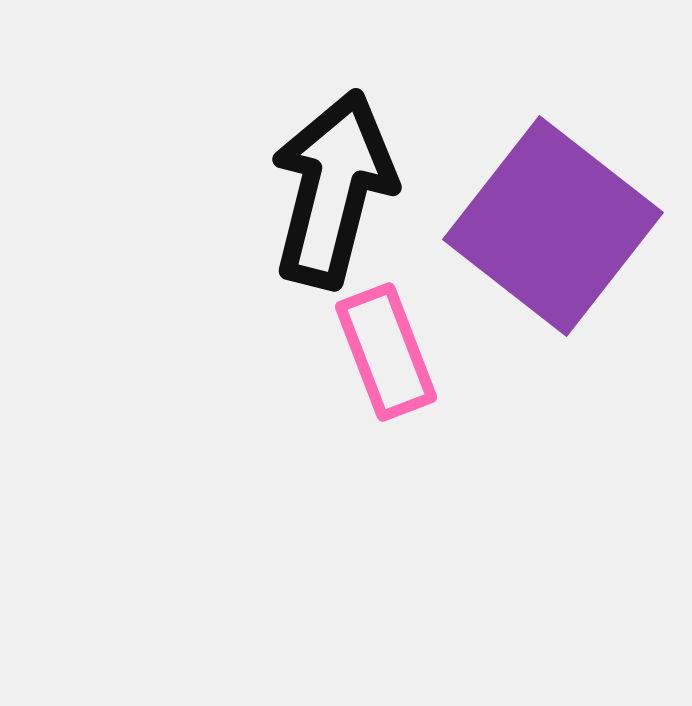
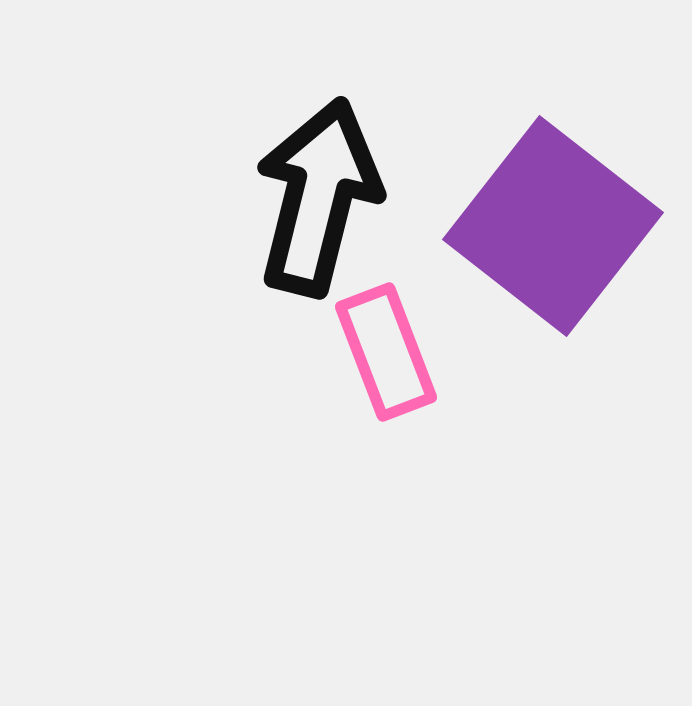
black arrow: moved 15 px left, 8 px down
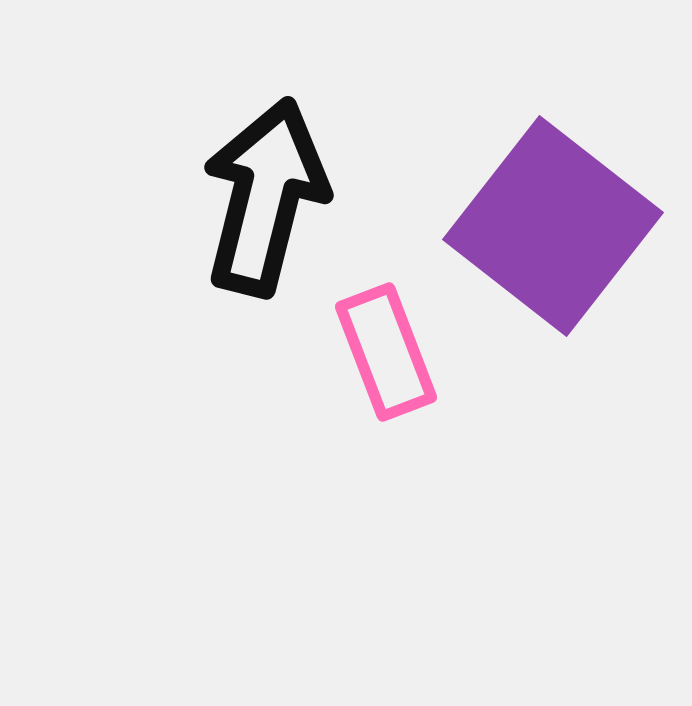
black arrow: moved 53 px left
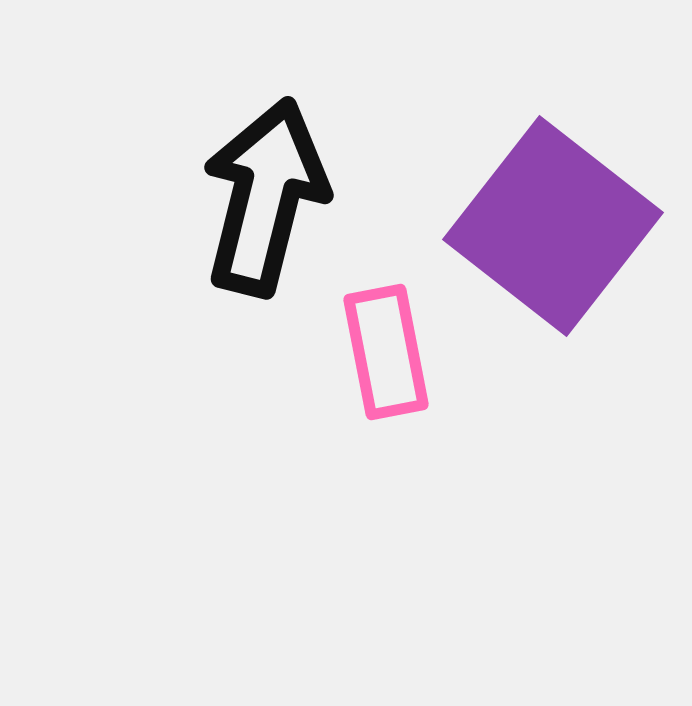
pink rectangle: rotated 10 degrees clockwise
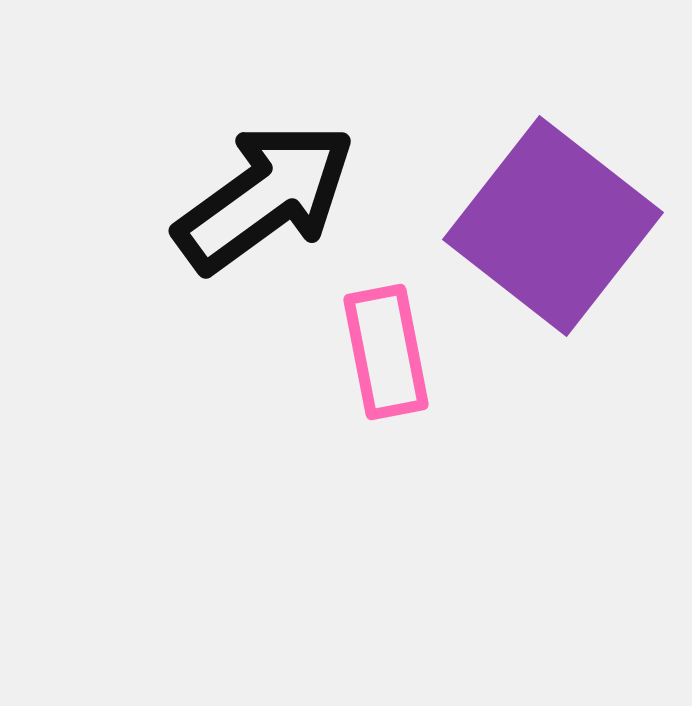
black arrow: rotated 40 degrees clockwise
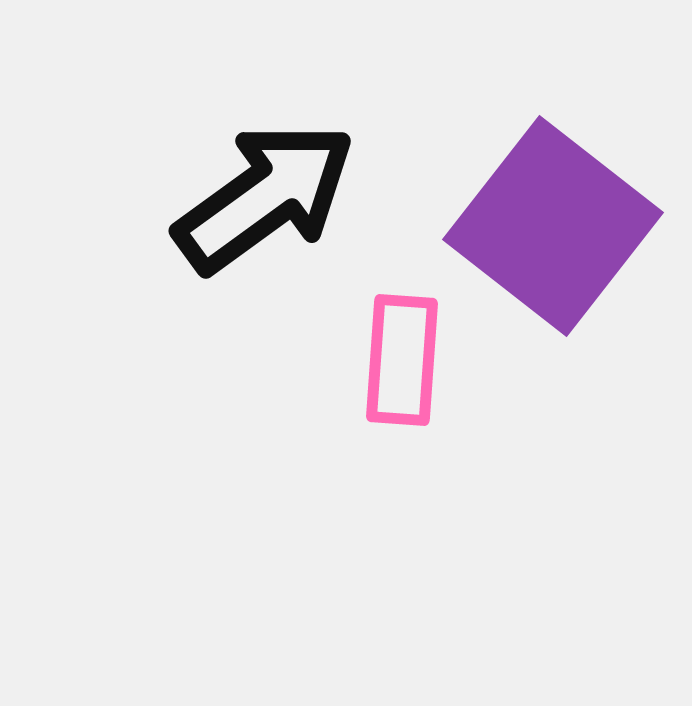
pink rectangle: moved 16 px right, 8 px down; rotated 15 degrees clockwise
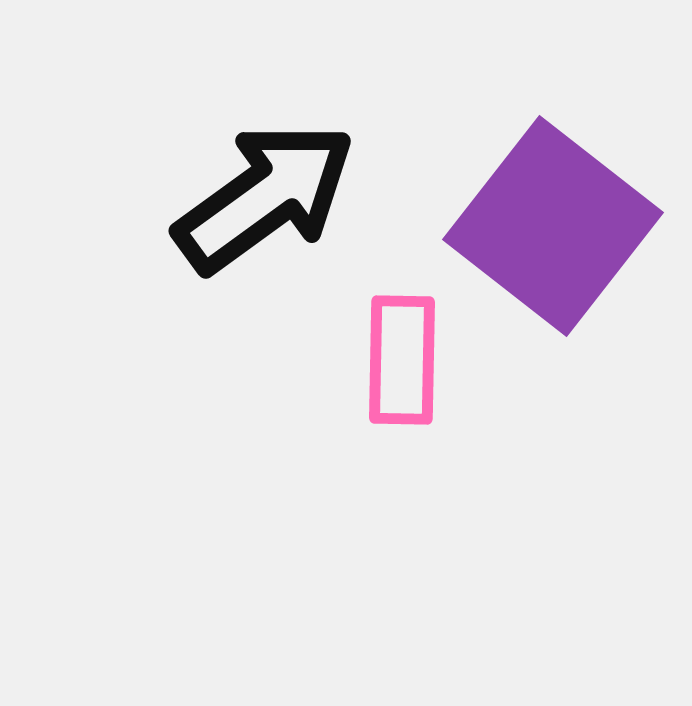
pink rectangle: rotated 3 degrees counterclockwise
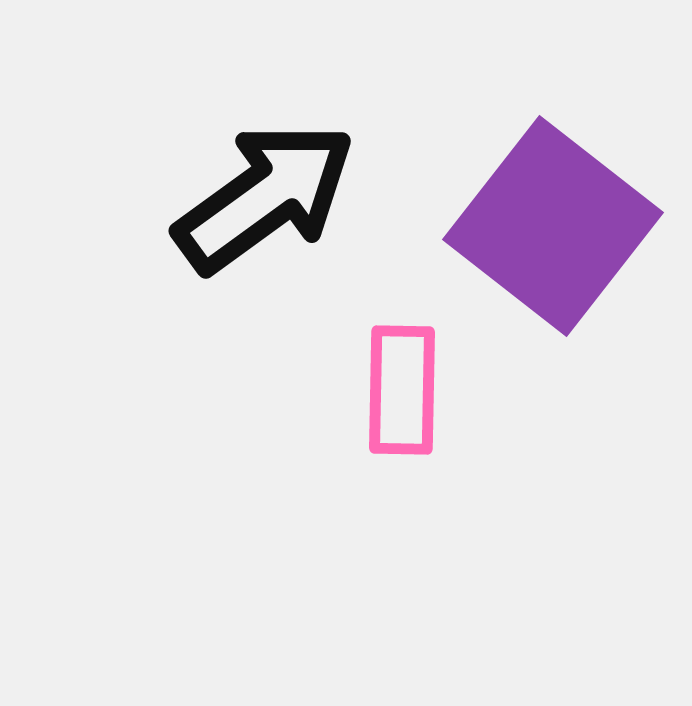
pink rectangle: moved 30 px down
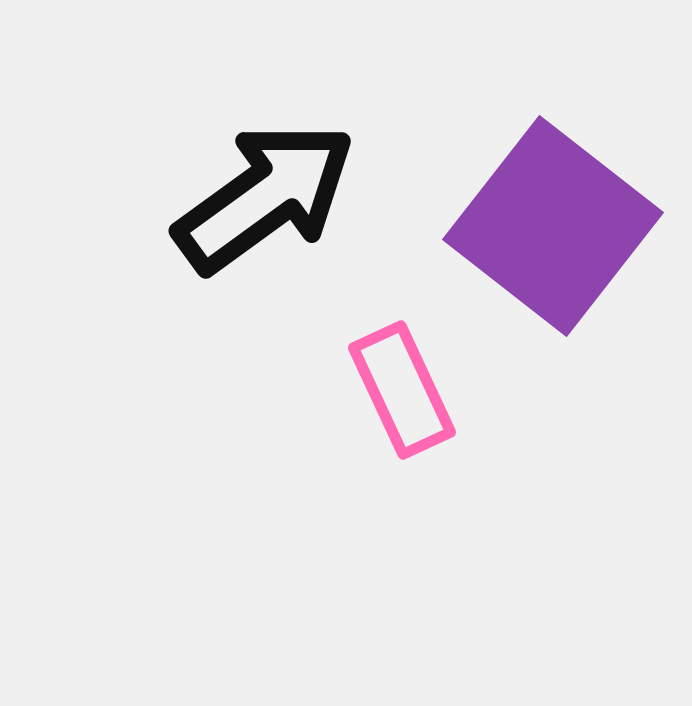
pink rectangle: rotated 26 degrees counterclockwise
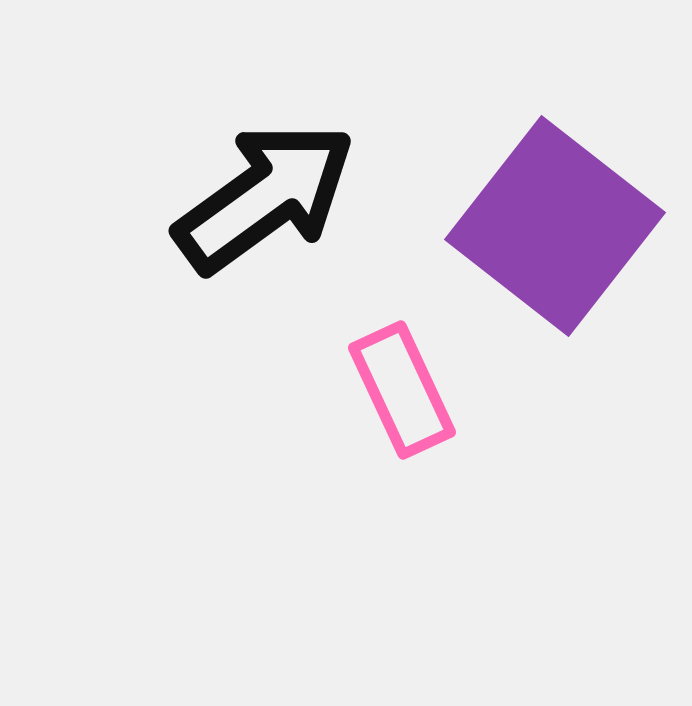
purple square: moved 2 px right
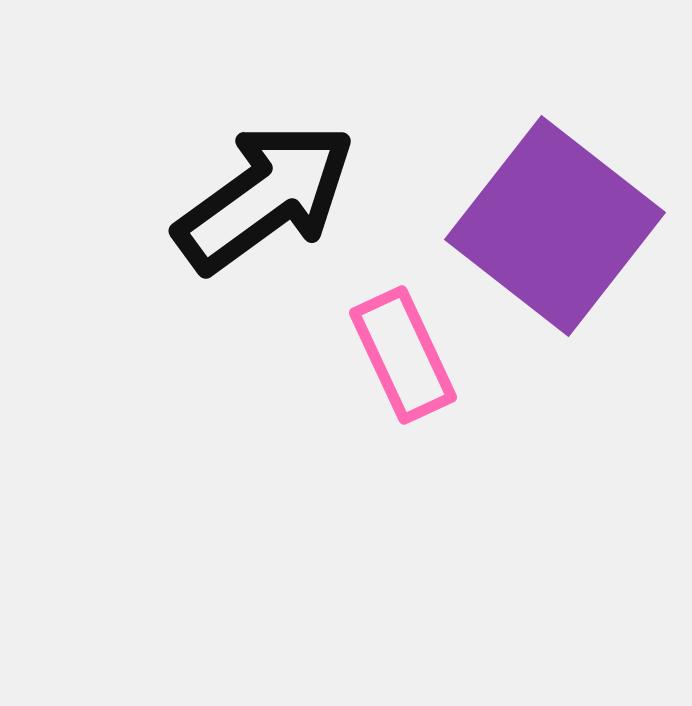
pink rectangle: moved 1 px right, 35 px up
